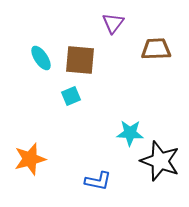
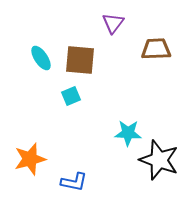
cyan star: moved 2 px left
black star: moved 1 px left, 1 px up
blue L-shape: moved 24 px left, 1 px down
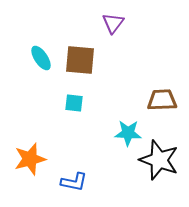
brown trapezoid: moved 6 px right, 51 px down
cyan square: moved 3 px right, 7 px down; rotated 30 degrees clockwise
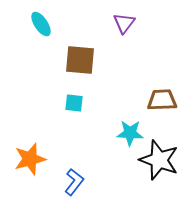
purple triangle: moved 11 px right
cyan ellipse: moved 34 px up
cyan star: moved 2 px right
blue L-shape: rotated 64 degrees counterclockwise
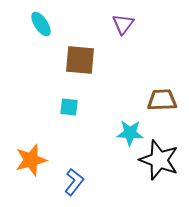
purple triangle: moved 1 px left, 1 px down
cyan square: moved 5 px left, 4 px down
orange star: moved 1 px right, 1 px down
